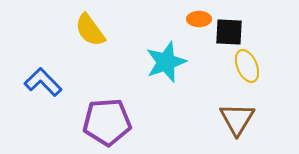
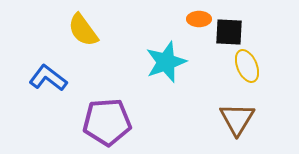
yellow semicircle: moved 7 px left
blue L-shape: moved 5 px right, 4 px up; rotated 9 degrees counterclockwise
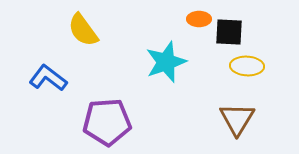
yellow ellipse: rotated 64 degrees counterclockwise
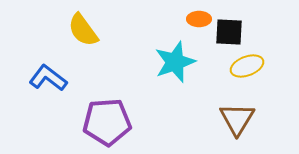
cyan star: moved 9 px right
yellow ellipse: rotated 24 degrees counterclockwise
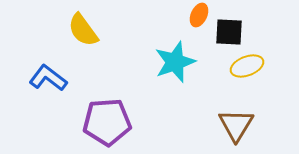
orange ellipse: moved 4 px up; rotated 65 degrees counterclockwise
brown triangle: moved 1 px left, 6 px down
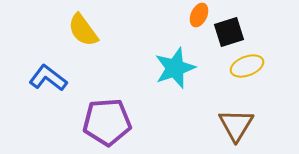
black square: rotated 20 degrees counterclockwise
cyan star: moved 6 px down
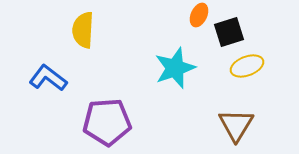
yellow semicircle: rotated 39 degrees clockwise
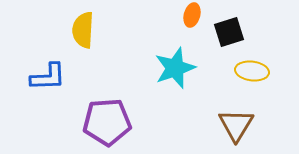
orange ellipse: moved 7 px left; rotated 10 degrees counterclockwise
yellow ellipse: moved 5 px right, 5 px down; rotated 28 degrees clockwise
blue L-shape: moved 1 px up; rotated 141 degrees clockwise
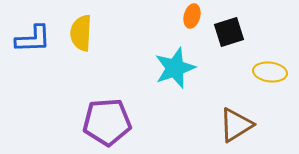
orange ellipse: moved 1 px down
yellow semicircle: moved 2 px left, 3 px down
yellow ellipse: moved 18 px right, 1 px down
blue L-shape: moved 15 px left, 38 px up
brown triangle: rotated 27 degrees clockwise
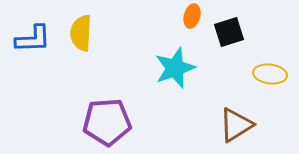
yellow ellipse: moved 2 px down
